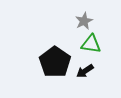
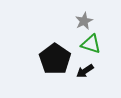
green triangle: rotated 10 degrees clockwise
black pentagon: moved 3 px up
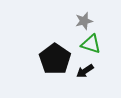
gray star: rotated 12 degrees clockwise
